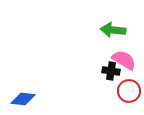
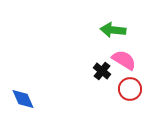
black cross: moved 9 px left; rotated 30 degrees clockwise
red circle: moved 1 px right, 2 px up
blue diamond: rotated 60 degrees clockwise
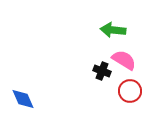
black cross: rotated 18 degrees counterclockwise
red circle: moved 2 px down
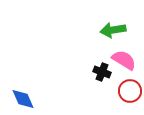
green arrow: rotated 15 degrees counterclockwise
black cross: moved 1 px down
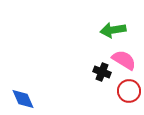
red circle: moved 1 px left
